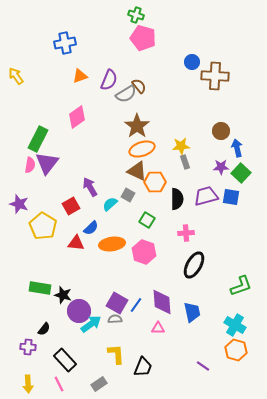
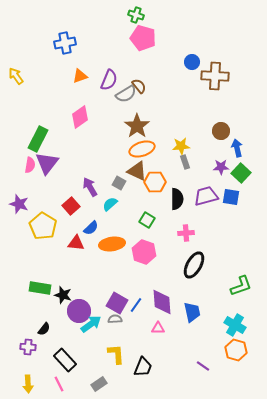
pink diamond at (77, 117): moved 3 px right
gray square at (128, 195): moved 9 px left, 12 px up
red square at (71, 206): rotated 12 degrees counterclockwise
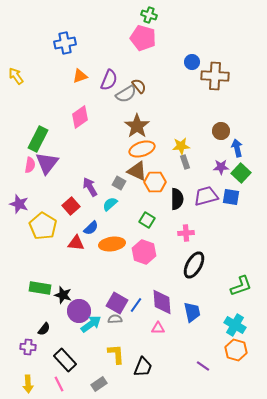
green cross at (136, 15): moved 13 px right
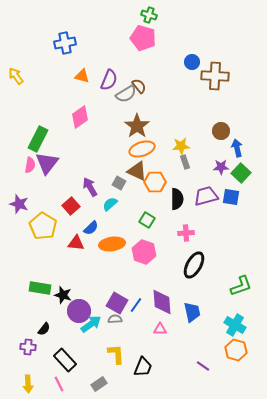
orange triangle at (80, 76): moved 2 px right; rotated 35 degrees clockwise
pink triangle at (158, 328): moved 2 px right, 1 px down
